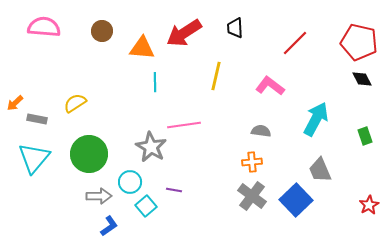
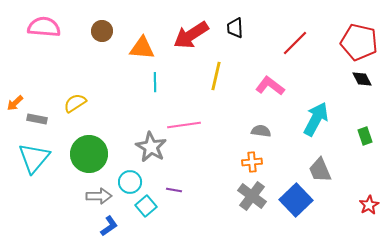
red arrow: moved 7 px right, 2 px down
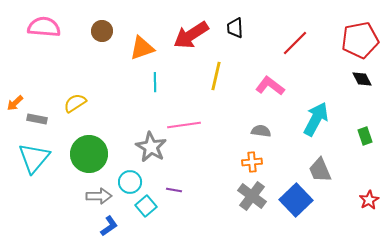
red pentagon: moved 1 px right, 2 px up; rotated 24 degrees counterclockwise
orange triangle: rotated 24 degrees counterclockwise
red star: moved 5 px up
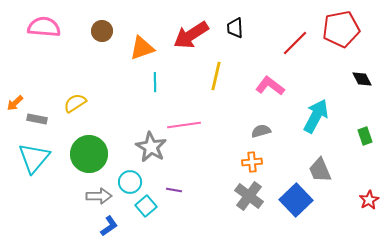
red pentagon: moved 19 px left, 11 px up
cyan arrow: moved 3 px up
gray semicircle: rotated 24 degrees counterclockwise
gray cross: moved 3 px left
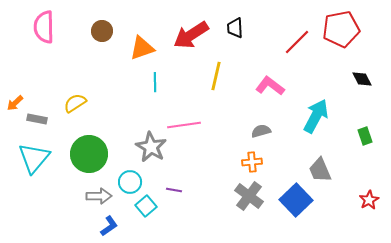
pink semicircle: rotated 96 degrees counterclockwise
red line: moved 2 px right, 1 px up
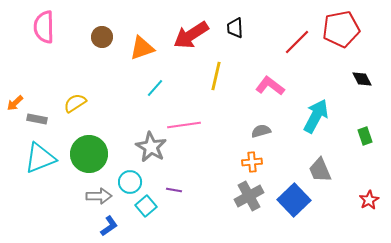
brown circle: moved 6 px down
cyan line: moved 6 px down; rotated 42 degrees clockwise
cyan triangle: moved 6 px right; rotated 28 degrees clockwise
gray cross: rotated 24 degrees clockwise
blue square: moved 2 px left
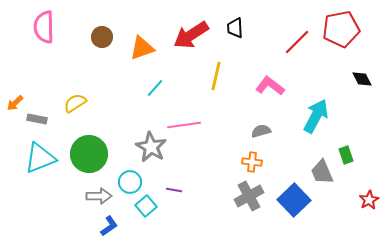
green rectangle: moved 19 px left, 19 px down
orange cross: rotated 12 degrees clockwise
gray trapezoid: moved 2 px right, 2 px down
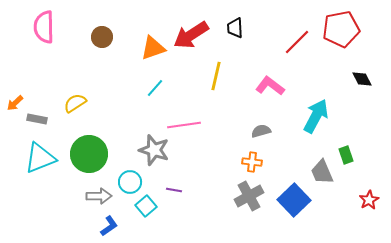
orange triangle: moved 11 px right
gray star: moved 3 px right, 3 px down; rotated 12 degrees counterclockwise
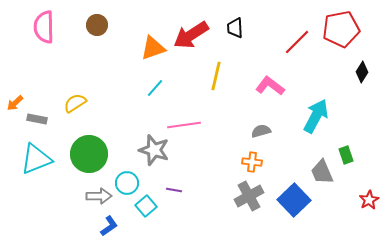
brown circle: moved 5 px left, 12 px up
black diamond: moved 7 px up; rotated 60 degrees clockwise
cyan triangle: moved 4 px left, 1 px down
cyan circle: moved 3 px left, 1 px down
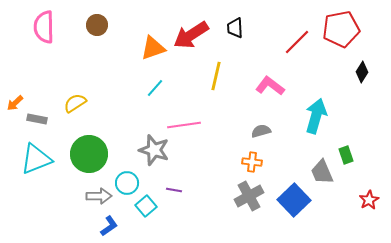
cyan arrow: rotated 12 degrees counterclockwise
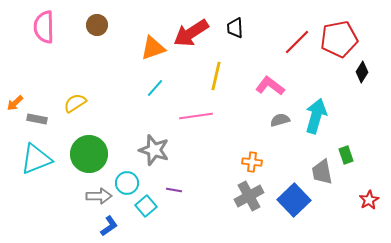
red pentagon: moved 2 px left, 10 px down
red arrow: moved 2 px up
pink line: moved 12 px right, 9 px up
gray semicircle: moved 19 px right, 11 px up
gray trapezoid: rotated 12 degrees clockwise
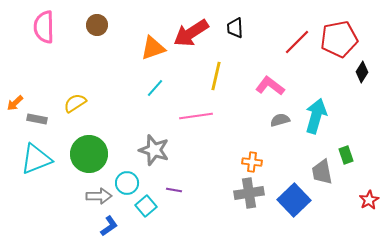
gray cross: moved 3 px up; rotated 20 degrees clockwise
